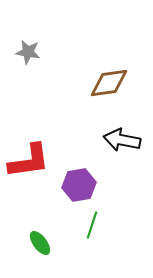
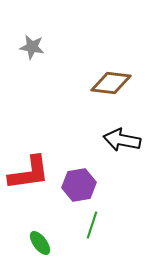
gray star: moved 4 px right, 5 px up
brown diamond: moved 2 px right; rotated 15 degrees clockwise
red L-shape: moved 12 px down
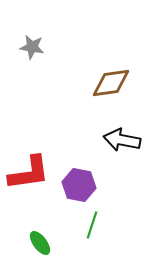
brown diamond: rotated 15 degrees counterclockwise
purple hexagon: rotated 20 degrees clockwise
